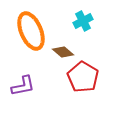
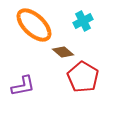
orange ellipse: moved 3 px right, 6 px up; rotated 24 degrees counterclockwise
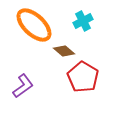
brown diamond: moved 1 px right, 1 px up
purple L-shape: rotated 25 degrees counterclockwise
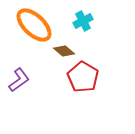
purple L-shape: moved 4 px left, 6 px up
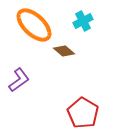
red pentagon: moved 36 px down
